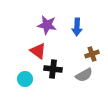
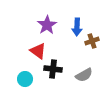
purple star: rotated 30 degrees clockwise
brown cross: moved 13 px up
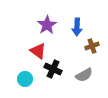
brown cross: moved 5 px down
black cross: rotated 18 degrees clockwise
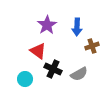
gray semicircle: moved 5 px left, 1 px up
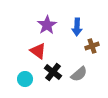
black cross: moved 3 px down; rotated 12 degrees clockwise
gray semicircle: rotated 12 degrees counterclockwise
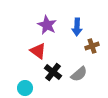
purple star: rotated 12 degrees counterclockwise
cyan circle: moved 9 px down
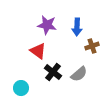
purple star: rotated 18 degrees counterclockwise
cyan circle: moved 4 px left
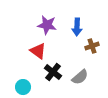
gray semicircle: moved 1 px right, 3 px down
cyan circle: moved 2 px right, 1 px up
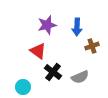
purple star: rotated 24 degrees counterclockwise
gray semicircle: rotated 18 degrees clockwise
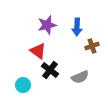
black cross: moved 3 px left, 2 px up
cyan circle: moved 2 px up
